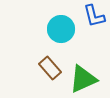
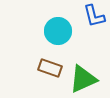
cyan circle: moved 3 px left, 2 px down
brown rectangle: rotated 30 degrees counterclockwise
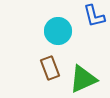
brown rectangle: rotated 50 degrees clockwise
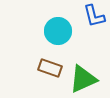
brown rectangle: rotated 50 degrees counterclockwise
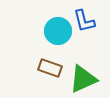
blue L-shape: moved 10 px left, 5 px down
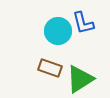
blue L-shape: moved 1 px left, 2 px down
green triangle: moved 3 px left; rotated 8 degrees counterclockwise
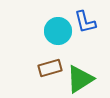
blue L-shape: moved 2 px right, 1 px up
brown rectangle: rotated 35 degrees counterclockwise
